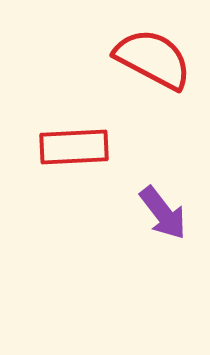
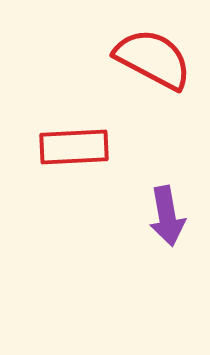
purple arrow: moved 4 px right, 3 px down; rotated 28 degrees clockwise
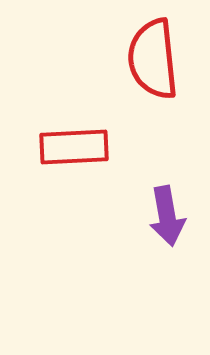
red semicircle: rotated 124 degrees counterclockwise
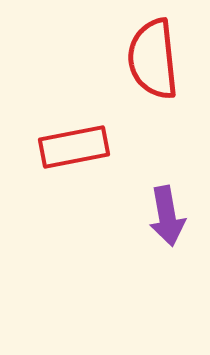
red rectangle: rotated 8 degrees counterclockwise
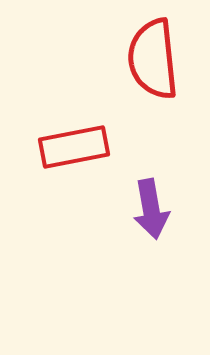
purple arrow: moved 16 px left, 7 px up
